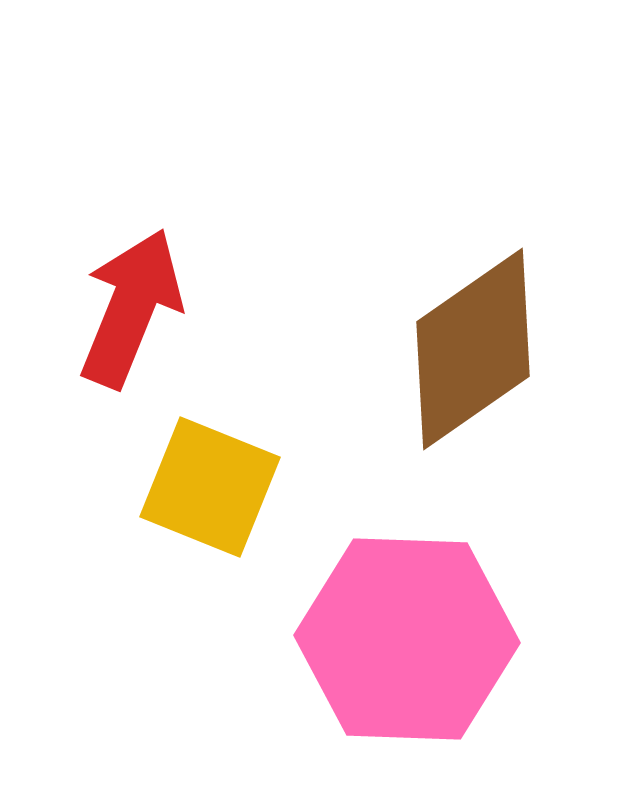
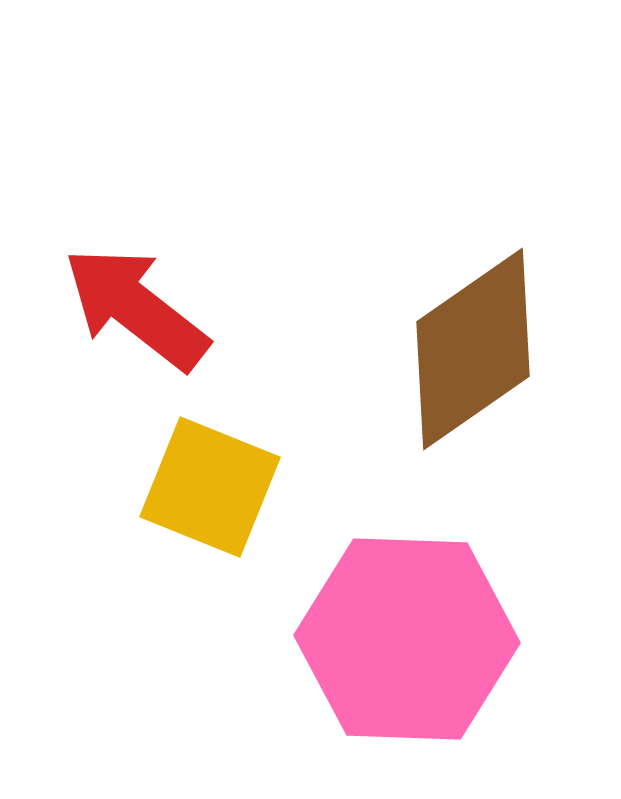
red arrow: moved 5 px right; rotated 74 degrees counterclockwise
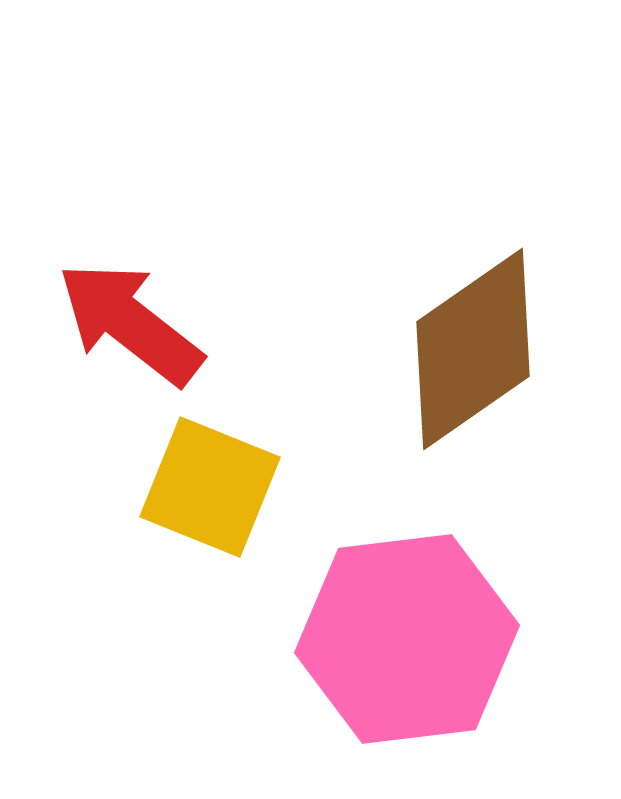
red arrow: moved 6 px left, 15 px down
pink hexagon: rotated 9 degrees counterclockwise
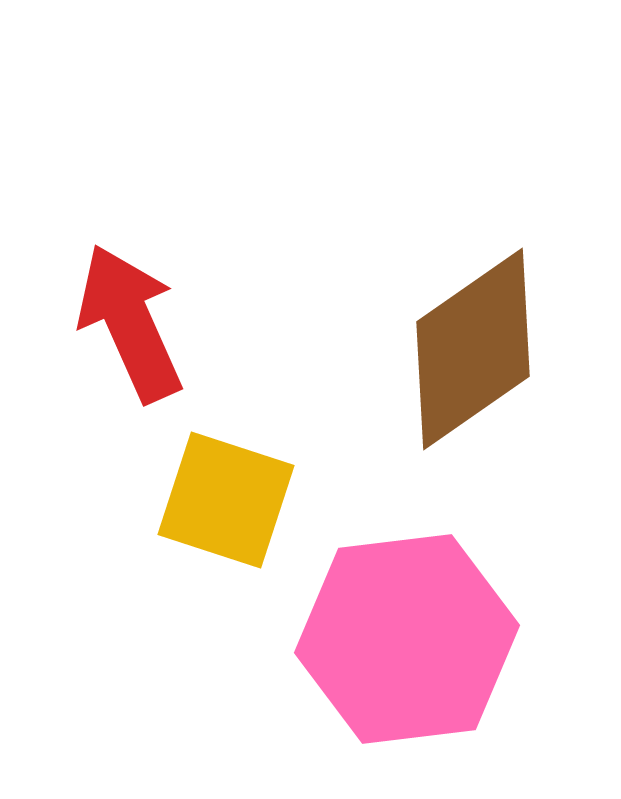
red arrow: rotated 28 degrees clockwise
yellow square: moved 16 px right, 13 px down; rotated 4 degrees counterclockwise
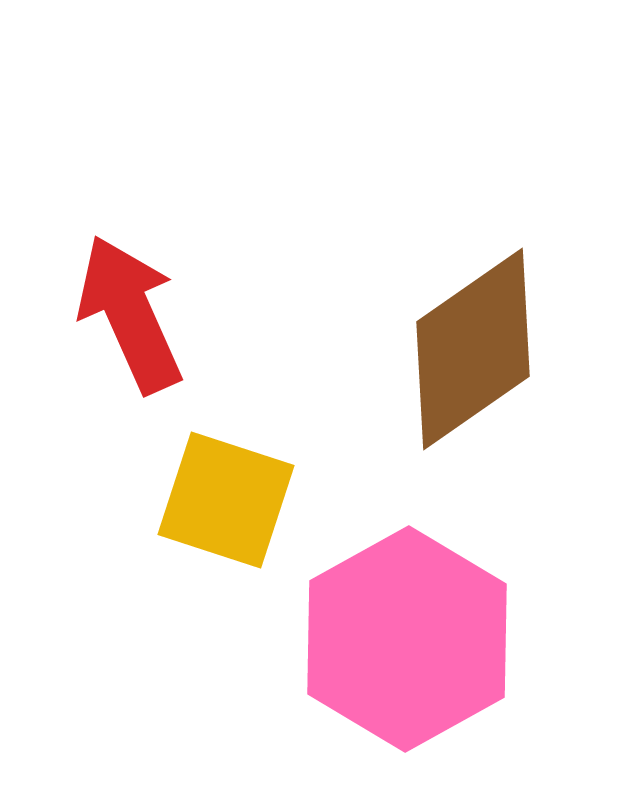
red arrow: moved 9 px up
pink hexagon: rotated 22 degrees counterclockwise
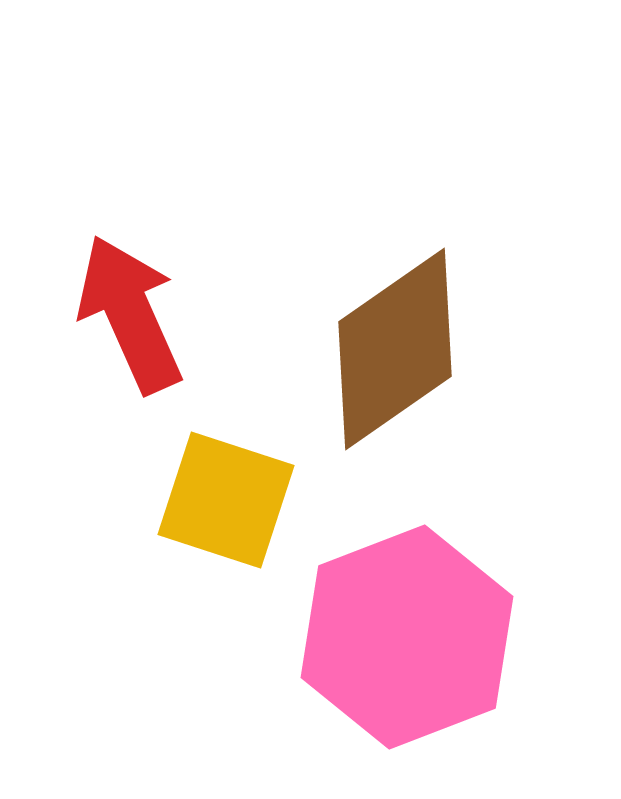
brown diamond: moved 78 px left
pink hexagon: moved 2 px up; rotated 8 degrees clockwise
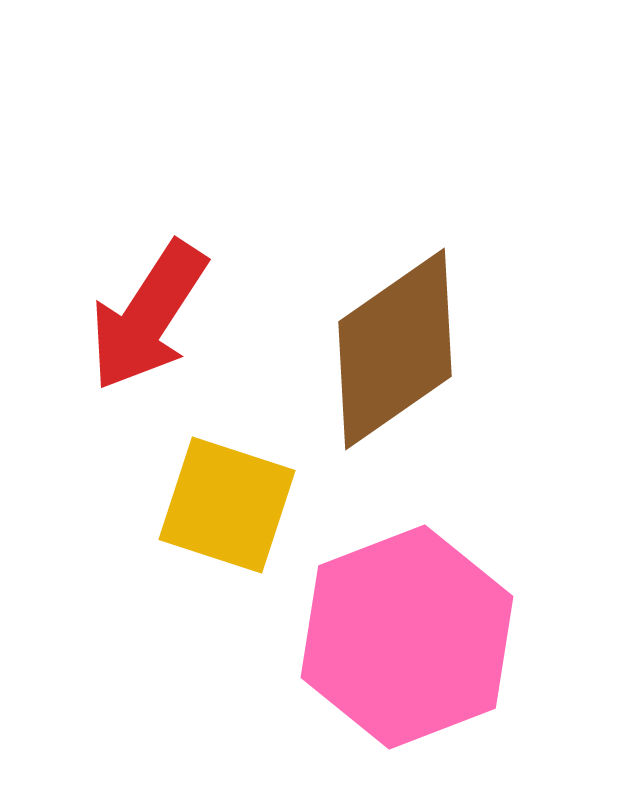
red arrow: moved 18 px right, 2 px down; rotated 123 degrees counterclockwise
yellow square: moved 1 px right, 5 px down
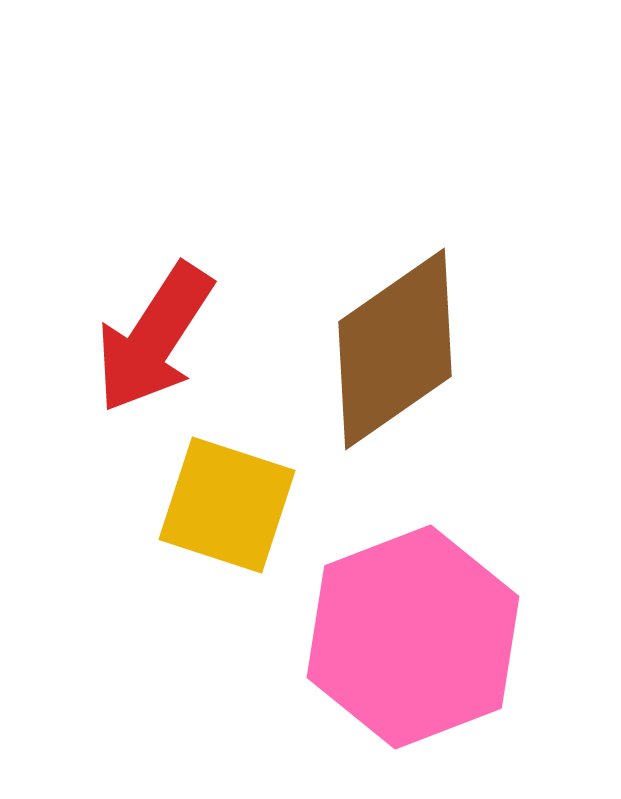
red arrow: moved 6 px right, 22 px down
pink hexagon: moved 6 px right
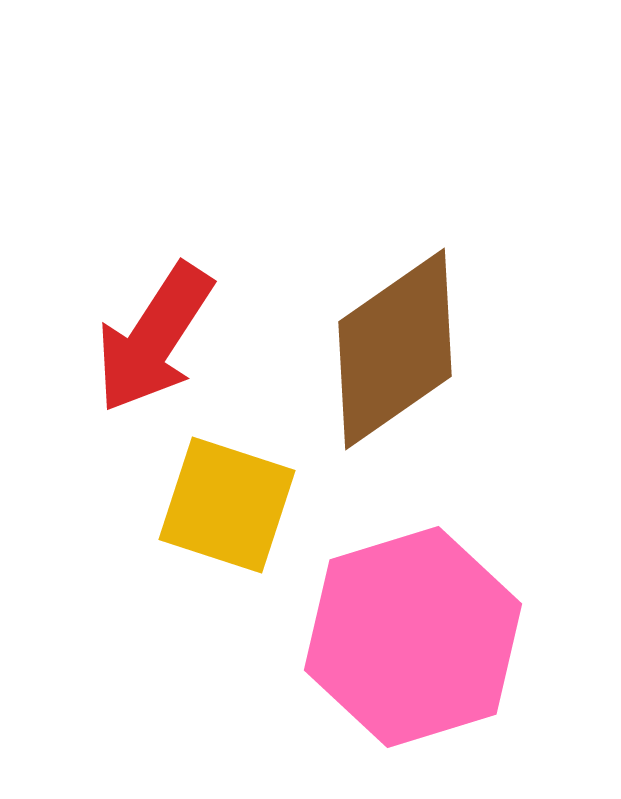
pink hexagon: rotated 4 degrees clockwise
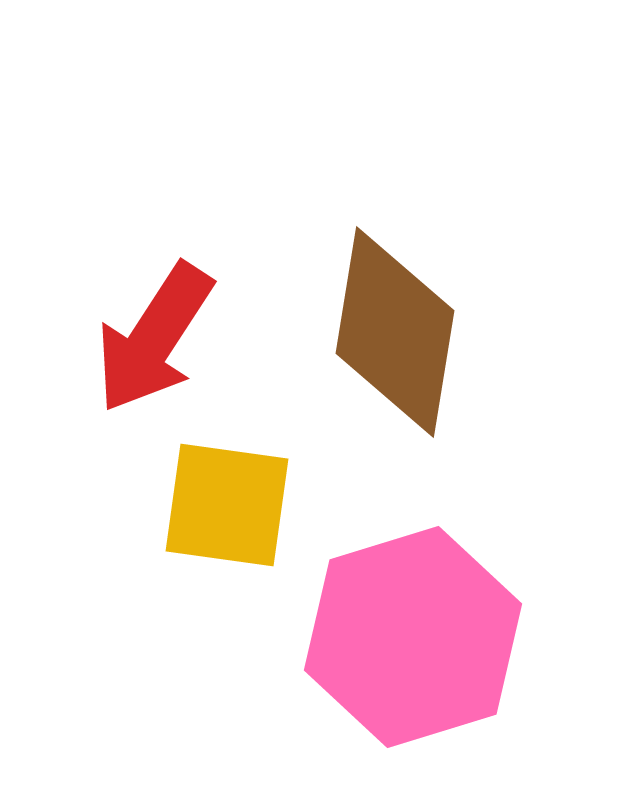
brown diamond: moved 17 px up; rotated 46 degrees counterclockwise
yellow square: rotated 10 degrees counterclockwise
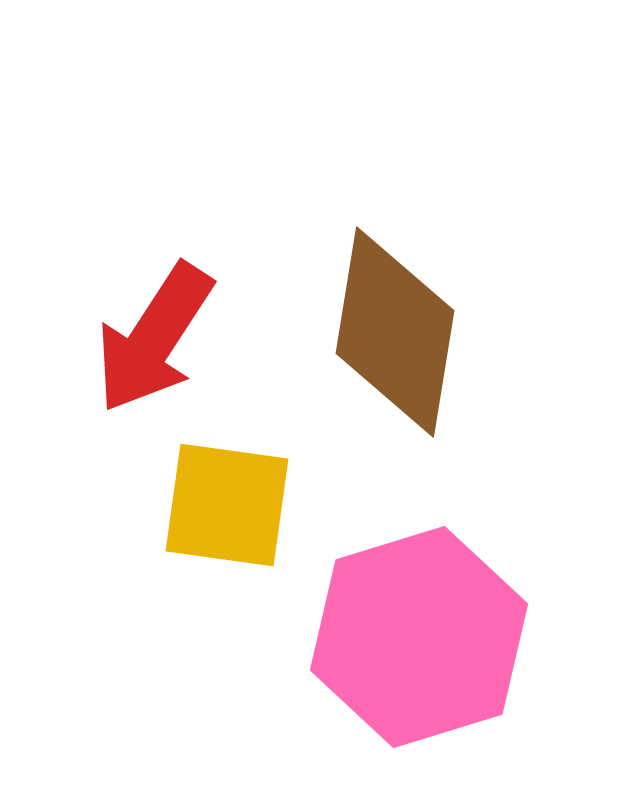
pink hexagon: moved 6 px right
